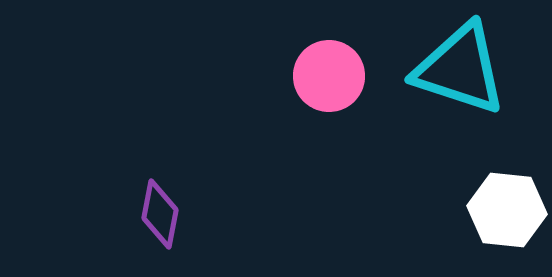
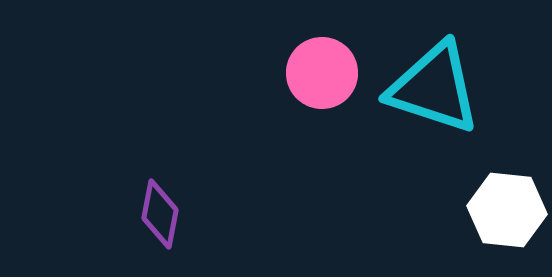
cyan triangle: moved 26 px left, 19 px down
pink circle: moved 7 px left, 3 px up
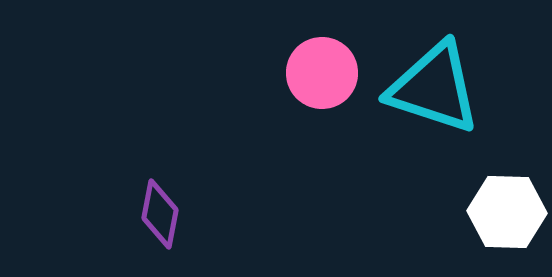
white hexagon: moved 2 px down; rotated 4 degrees counterclockwise
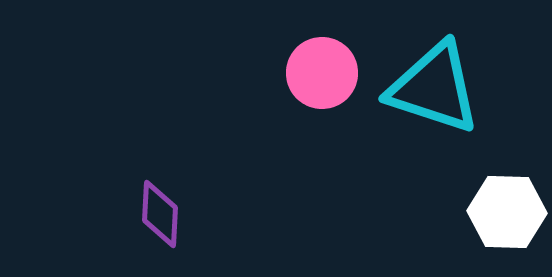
purple diamond: rotated 8 degrees counterclockwise
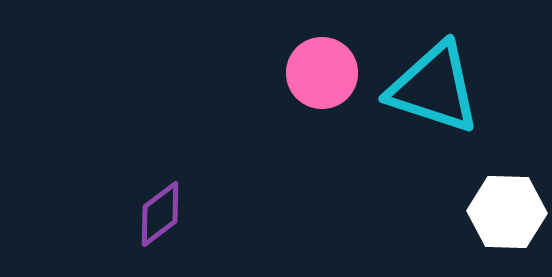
purple diamond: rotated 50 degrees clockwise
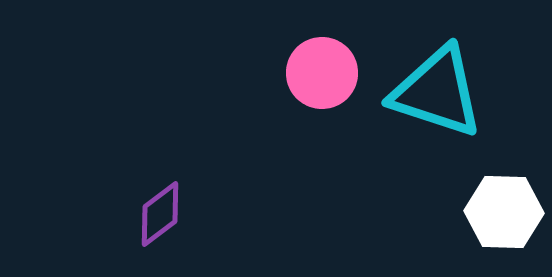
cyan triangle: moved 3 px right, 4 px down
white hexagon: moved 3 px left
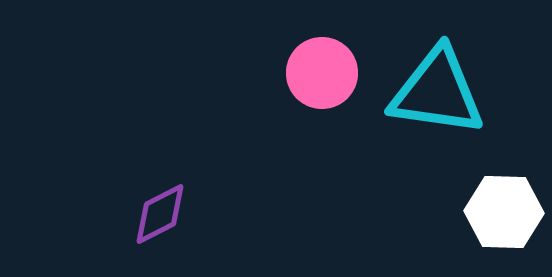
cyan triangle: rotated 10 degrees counterclockwise
purple diamond: rotated 10 degrees clockwise
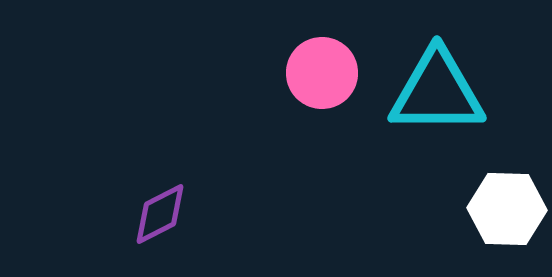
cyan triangle: rotated 8 degrees counterclockwise
white hexagon: moved 3 px right, 3 px up
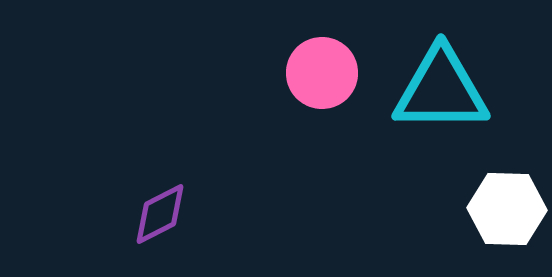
cyan triangle: moved 4 px right, 2 px up
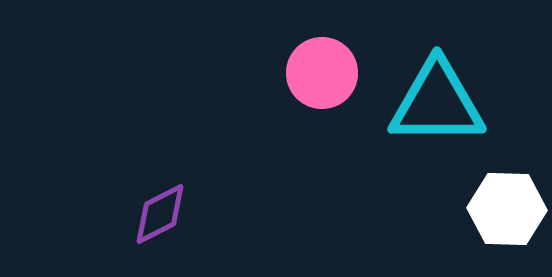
cyan triangle: moved 4 px left, 13 px down
